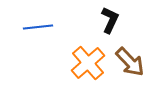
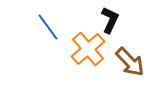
blue line: moved 10 px right; rotated 60 degrees clockwise
orange cross: moved 14 px up
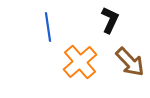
blue line: rotated 28 degrees clockwise
orange cross: moved 8 px left, 13 px down
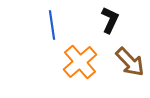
blue line: moved 4 px right, 2 px up
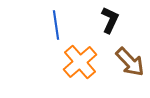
blue line: moved 4 px right
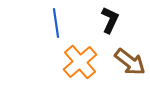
blue line: moved 2 px up
brown arrow: rotated 8 degrees counterclockwise
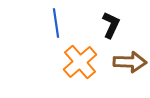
black L-shape: moved 1 px right, 5 px down
brown arrow: rotated 36 degrees counterclockwise
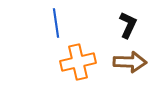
black L-shape: moved 17 px right
orange cross: moved 2 px left; rotated 28 degrees clockwise
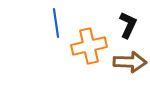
orange cross: moved 11 px right, 16 px up
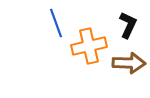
blue line: rotated 12 degrees counterclockwise
brown arrow: moved 1 px left, 1 px down
